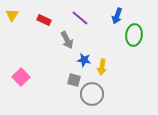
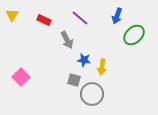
green ellipse: rotated 40 degrees clockwise
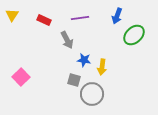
purple line: rotated 48 degrees counterclockwise
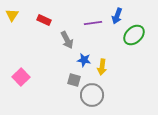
purple line: moved 13 px right, 5 px down
gray circle: moved 1 px down
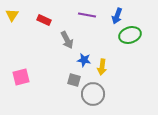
purple line: moved 6 px left, 8 px up; rotated 18 degrees clockwise
green ellipse: moved 4 px left; rotated 25 degrees clockwise
pink square: rotated 30 degrees clockwise
gray circle: moved 1 px right, 1 px up
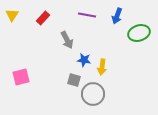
red rectangle: moved 1 px left, 2 px up; rotated 72 degrees counterclockwise
green ellipse: moved 9 px right, 2 px up
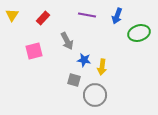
gray arrow: moved 1 px down
pink square: moved 13 px right, 26 px up
gray circle: moved 2 px right, 1 px down
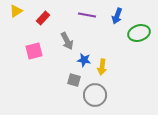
yellow triangle: moved 4 px right, 4 px up; rotated 24 degrees clockwise
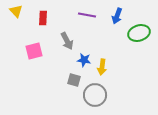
yellow triangle: rotated 40 degrees counterclockwise
red rectangle: rotated 40 degrees counterclockwise
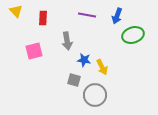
green ellipse: moved 6 px left, 2 px down
gray arrow: rotated 18 degrees clockwise
yellow arrow: rotated 35 degrees counterclockwise
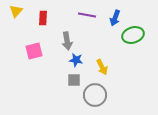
yellow triangle: rotated 24 degrees clockwise
blue arrow: moved 2 px left, 2 px down
blue star: moved 8 px left
gray square: rotated 16 degrees counterclockwise
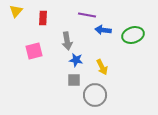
blue arrow: moved 12 px left, 12 px down; rotated 77 degrees clockwise
